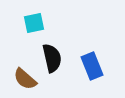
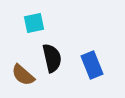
blue rectangle: moved 1 px up
brown semicircle: moved 2 px left, 4 px up
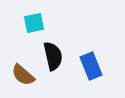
black semicircle: moved 1 px right, 2 px up
blue rectangle: moved 1 px left, 1 px down
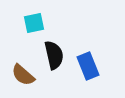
black semicircle: moved 1 px right, 1 px up
blue rectangle: moved 3 px left
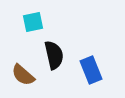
cyan square: moved 1 px left, 1 px up
blue rectangle: moved 3 px right, 4 px down
